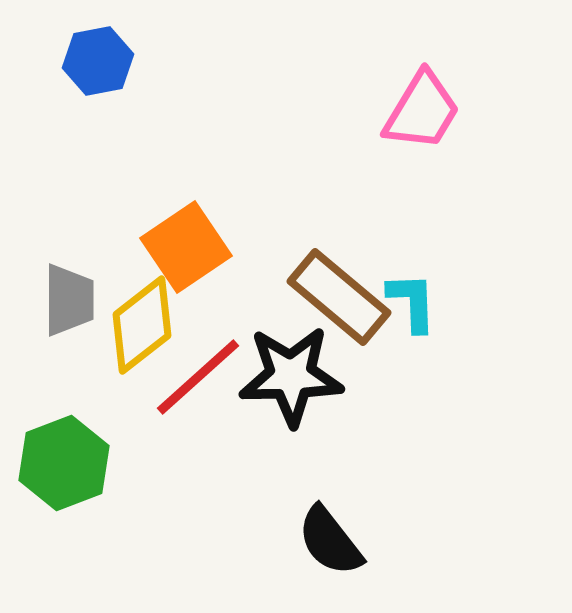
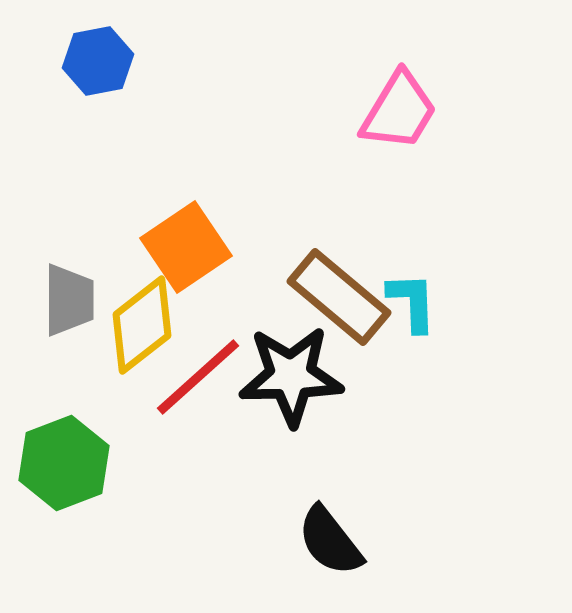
pink trapezoid: moved 23 px left
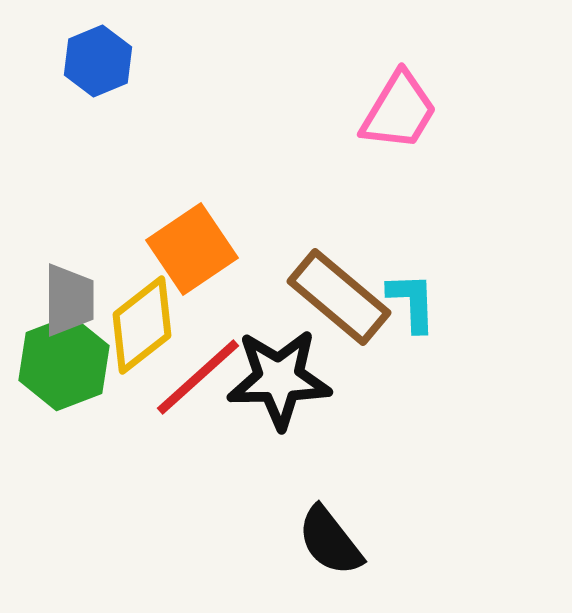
blue hexagon: rotated 12 degrees counterclockwise
orange square: moved 6 px right, 2 px down
black star: moved 12 px left, 3 px down
green hexagon: moved 100 px up
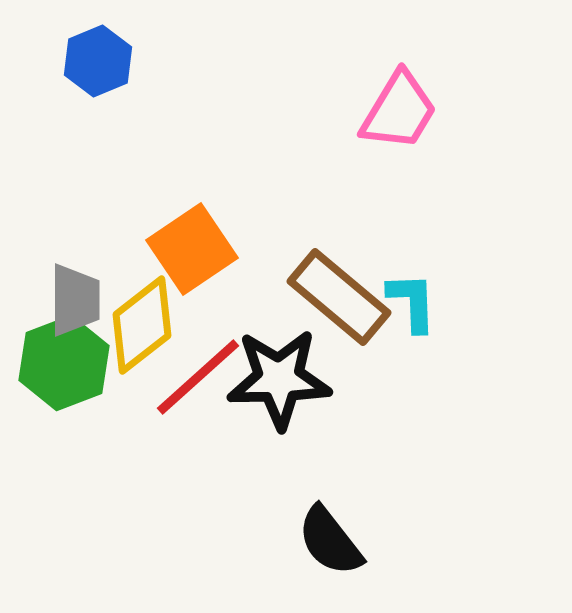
gray trapezoid: moved 6 px right
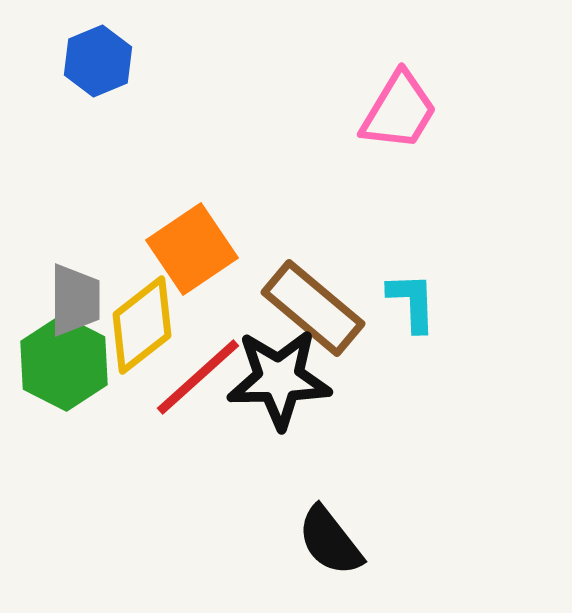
brown rectangle: moved 26 px left, 11 px down
green hexagon: rotated 12 degrees counterclockwise
